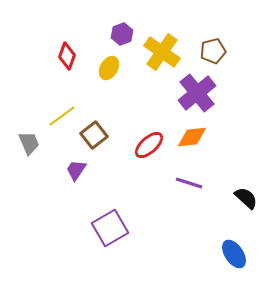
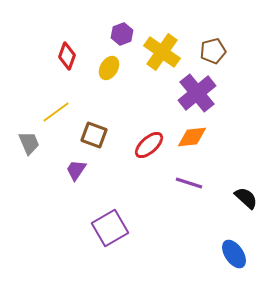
yellow line: moved 6 px left, 4 px up
brown square: rotated 32 degrees counterclockwise
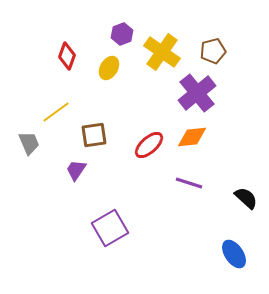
brown square: rotated 28 degrees counterclockwise
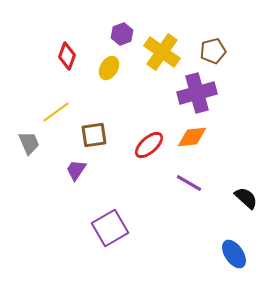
purple cross: rotated 24 degrees clockwise
purple line: rotated 12 degrees clockwise
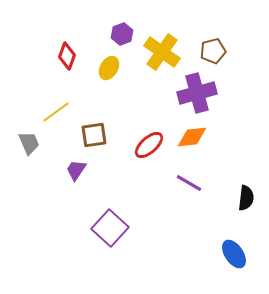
black semicircle: rotated 55 degrees clockwise
purple square: rotated 18 degrees counterclockwise
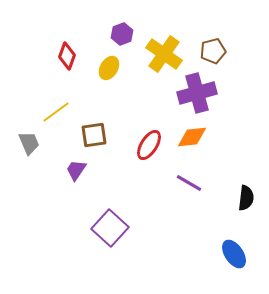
yellow cross: moved 2 px right, 2 px down
red ellipse: rotated 16 degrees counterclockwise
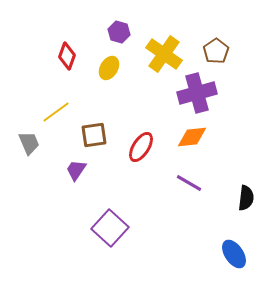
purple hexagon: moved 3 px left, 2 px up; rotated 25 degrees counterclockwise
brown pentagon: moved 3 px right; rotated 20 degrees counterclockwise
red ellipse: moved 8 px left, 2 px down
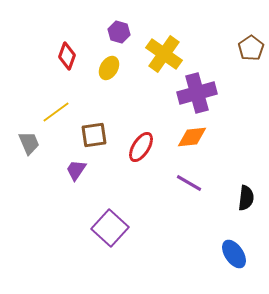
brown pentagon: moved 35 px right, 3 px up
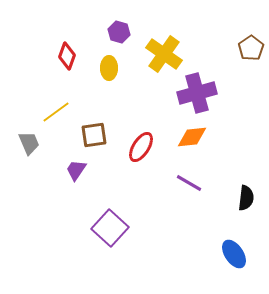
yellow ellipse: rotated 30 degrees counterclockwise
